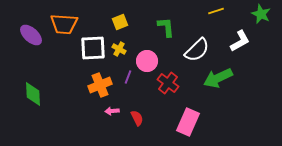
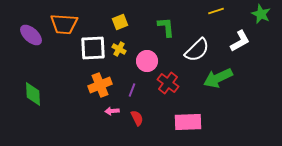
purple line: moved 4 px right, 13 px down
pink rectangle: rotated 64 degrees clockwise
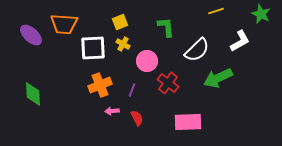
yellow cross: moved 4 px right, 5 px up
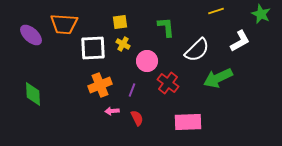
yellow square: rotated 14 degrees clockwise
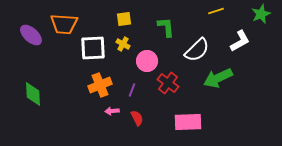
green star: rotated 24 degrees clockwise
yellow square: moved 4 px right, 3 px up
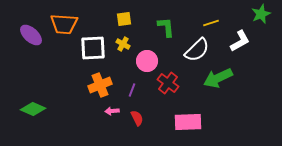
yellow line: moved 5 px left, 12 px down
green diamond: moved 15 px down; rotated 65 degrees counterclockwise
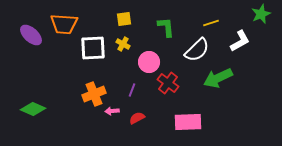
pink circle: moved 2 px right, 1 px down
orange cross: moved 6 px left, 9 px down
red semicircle: rotated 91 degrees counterclockwise
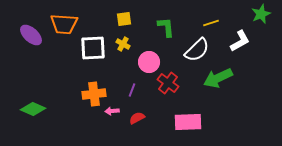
orange cross: rotated 15 degrees clockwise
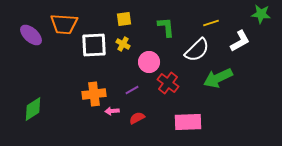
green star: rotated 30 degrees clockwise
white square: moved 1 px right, 3 px up
purple line: rotated 40 degrees clockwise
green diamond: rotated 55 degrees counterclockwise
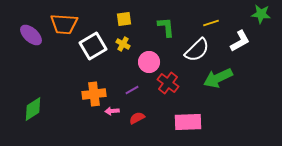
white square: moved 1 px left, 1 px down; rotated 28 degrees counterclockwise
